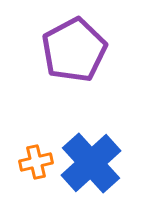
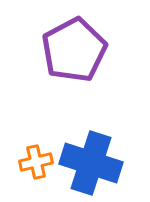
blue cross: rotated 30 degrees counterclockwise
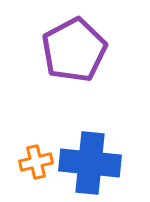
blue cross: moved 1 px left; rotated 12 degrees counterclockwise
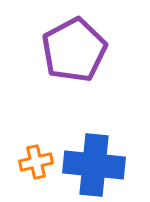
blue cross: moved 4 px right, 2 px down
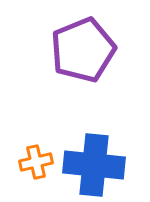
purple pentagon: moved 9 px right; rotated 6 degrees clockwise
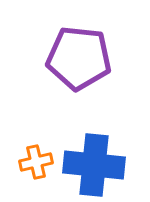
purple pentagon: moved 4 px left, 8 px down; rotated 28 degrees clockwise
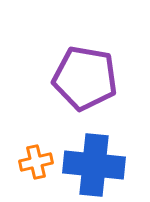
purple pentagon: moved 6 px right, 20 px down; rotated 4 degrees clockwise
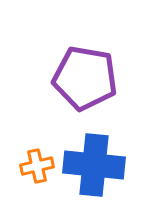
orange cross: moved 1 px right, 4 px down
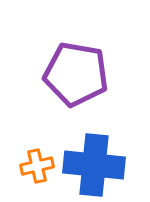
purple pentagon: moved 9 px left, 4 px up
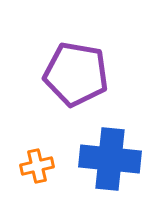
blue cross: moved 16 px right, 6 px up
